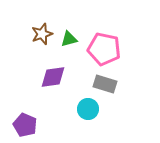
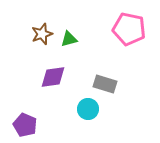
pink pentagon: moved 25 px right, 20 px up
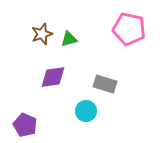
cyan circle: moved 2 px left, 2 px down
